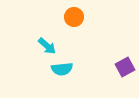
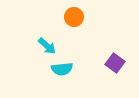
purple square: moved 10 px left, 4 px up; rotated 24 degrees counterclockwise
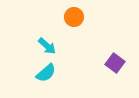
cyan semicircle: moved 16 px left, 4 px down; rotated 35 degrees counterclockwise
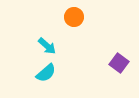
purple square: moved 4 px right
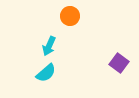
orange circle: moved 4 px left, 1 px up
cyan arrow: moved 2 px right; rotated 72 degrees clockwise
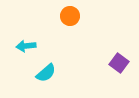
cyan arrow: moved 23 px left; rotated 60 degrees clockwise
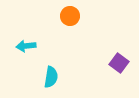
cyan semicircle: moved 5 px right, 4 px down; rotated 40 degrees counterclockwise
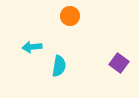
cyan arrow: moved 6 px right, 1 px down
cyan semicircle: moved 8 px right, 11 px up
